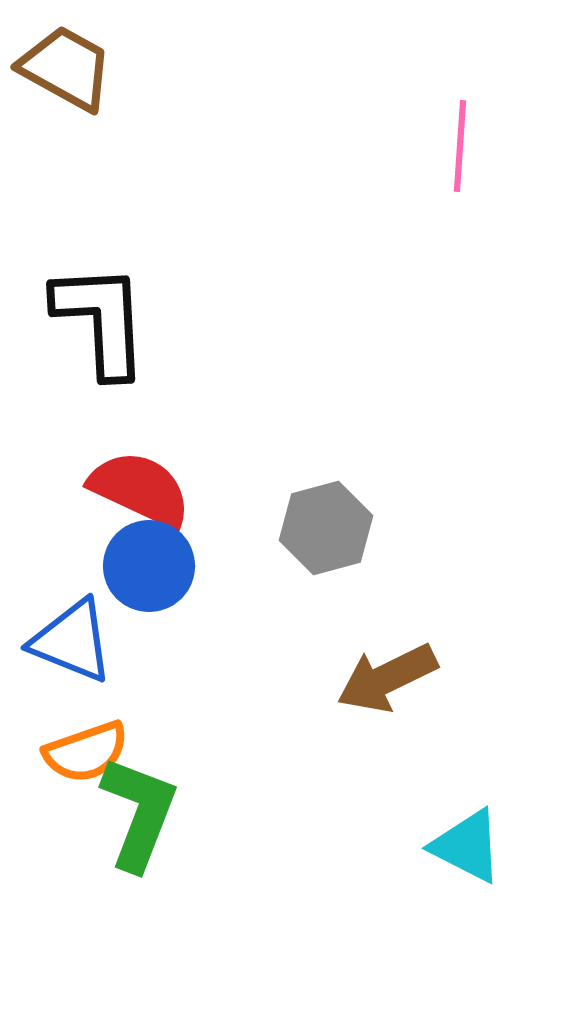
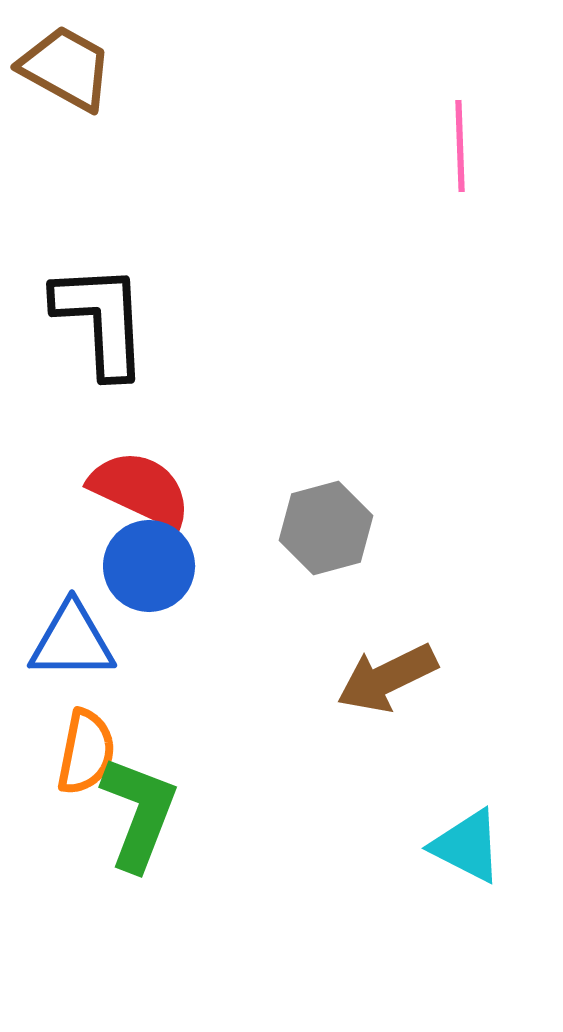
pink line: rotated 6 degrees counterclockwise
blue triangle: rotated 22 degrees counterclockwise
orange semicircle: rotated 60 degrees counterclockwise
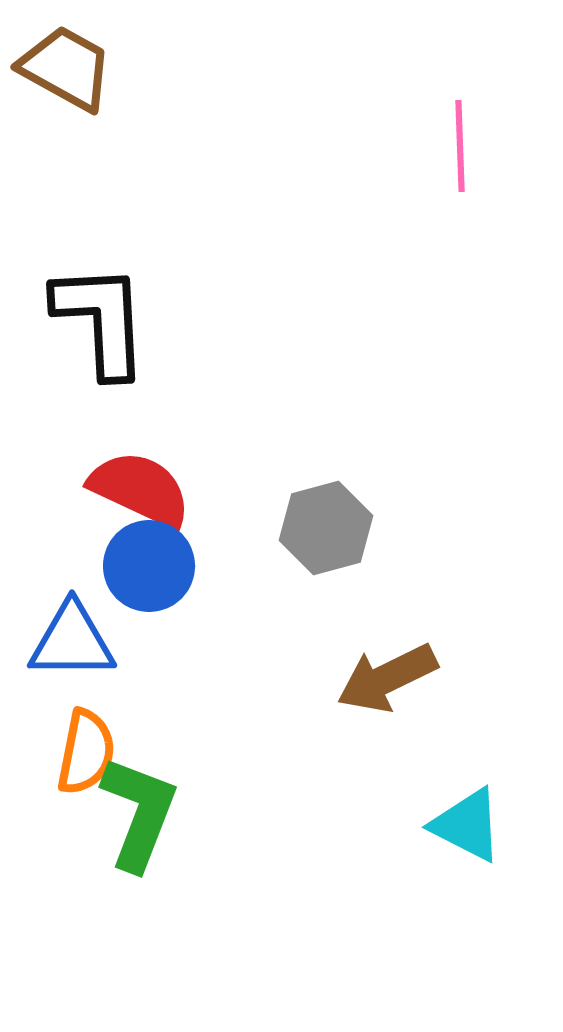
cyan triangle: moved 21 px up
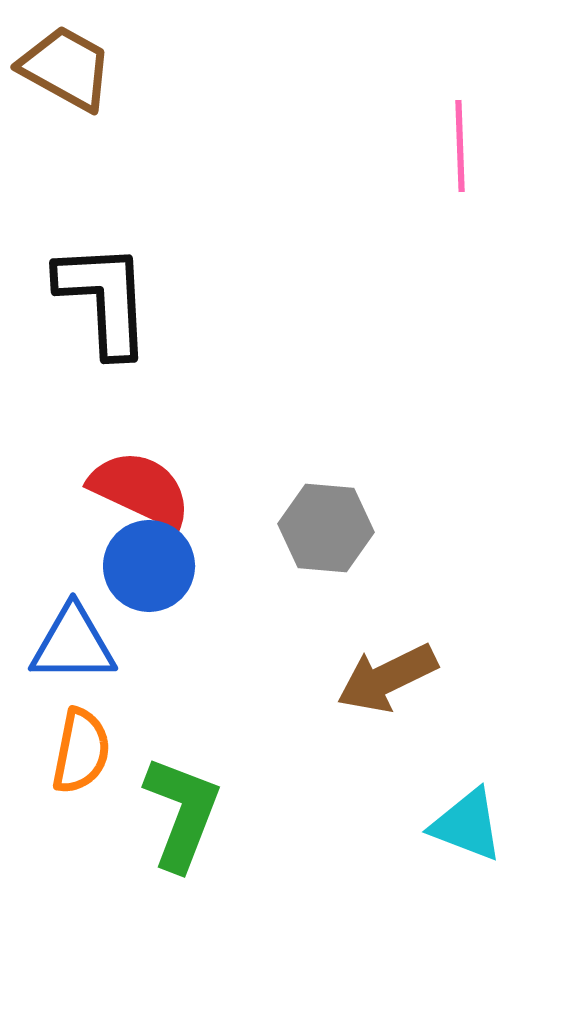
black L-shape: moved 3 px right, 21 px up
gray hexagon: rotated 20 degrees clockwise
blue triangle: moved 1 px right, 3 px down
orange semicircle: moved 5 px left, 1 px up
green L-shape: moved 43 px right
cyan triangle: rotated 6 degrees counterclockwise
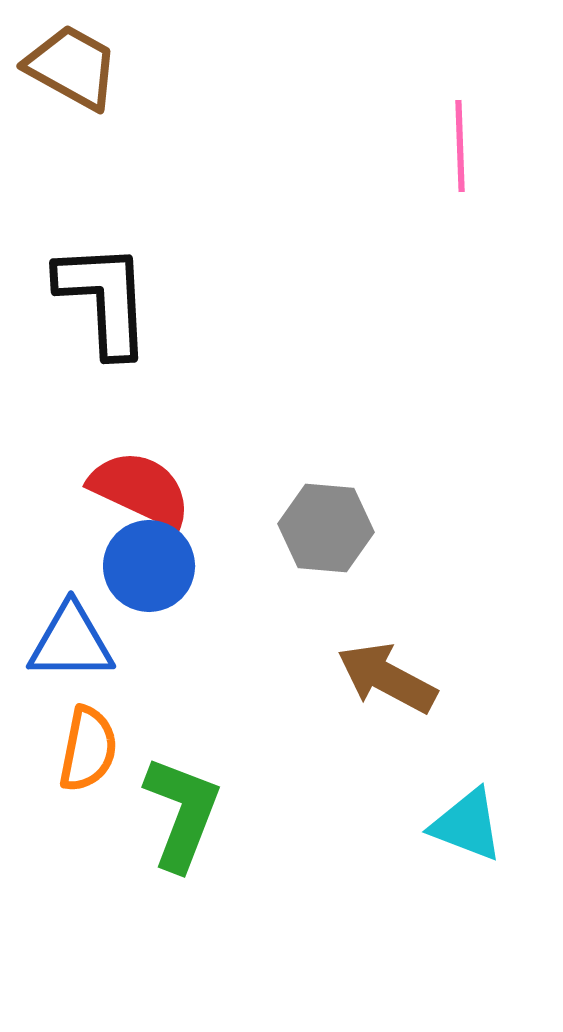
brown trapezoid: moved 6 px right, 1 px up
blue triangle: moved 2 px left, 2 px up
brown arrow: rotated 54 degrees clockwise
orange semicircle: moved 7 px right, 2 px up
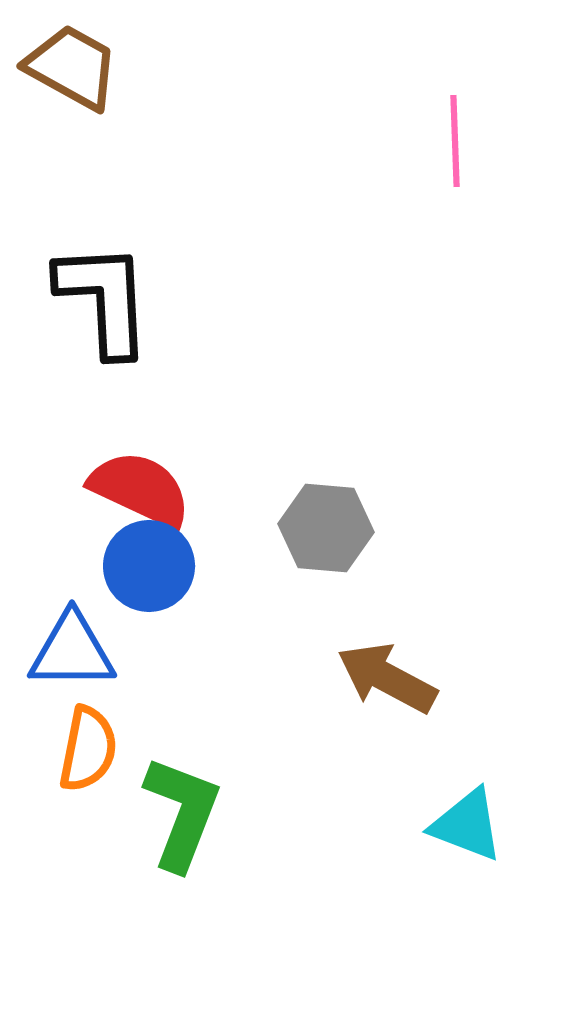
pink line: moved 5 px left, 5 px up
blue triangle: moved 1 px right, 9 px down
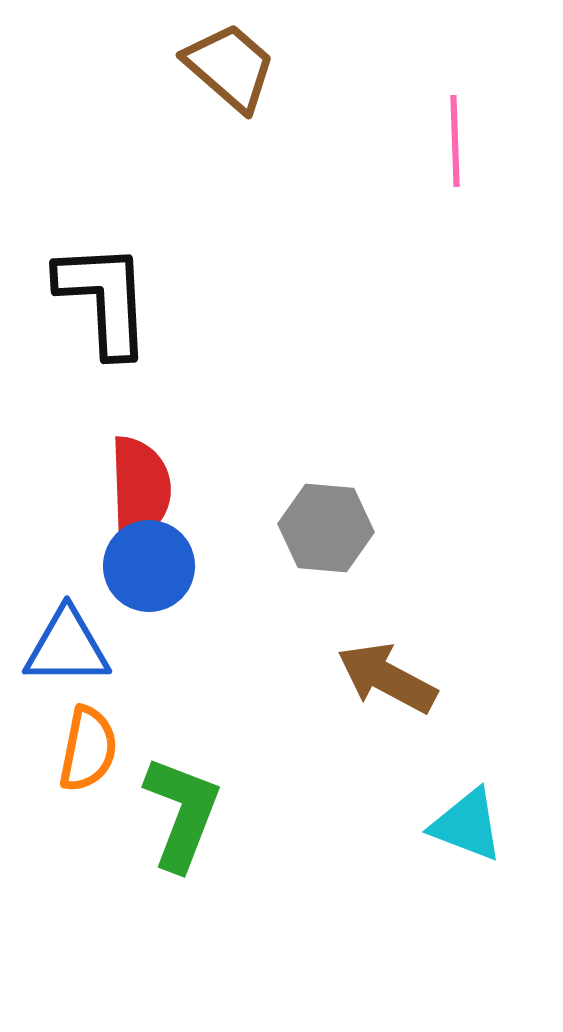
brown trapezoid: moved 158 px right; rotated 12 degrees clockwise
red semicircle: rotated 63 degrees clockwise
blue triangle: moved 5 px left, 4 px up
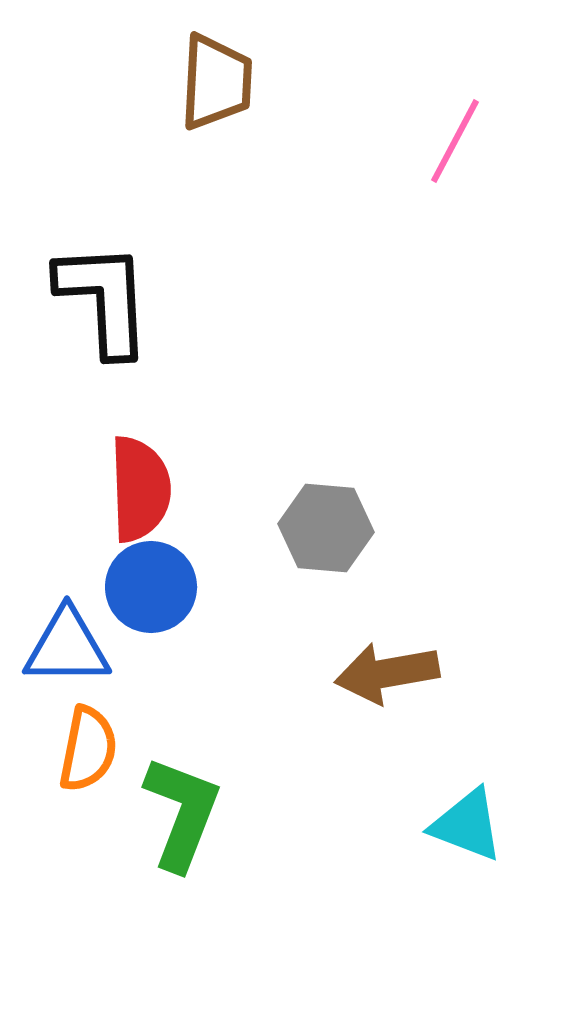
brown trapezoid: moved 14 px left, 15 px down; rotated 52 degrees clockwise
pink line: rotated 30 degrees clockwise
blue circle: moved 2 px right, 21 px down
brown arrow: moved 5 px up; rotated 38 degrees counterclockwise
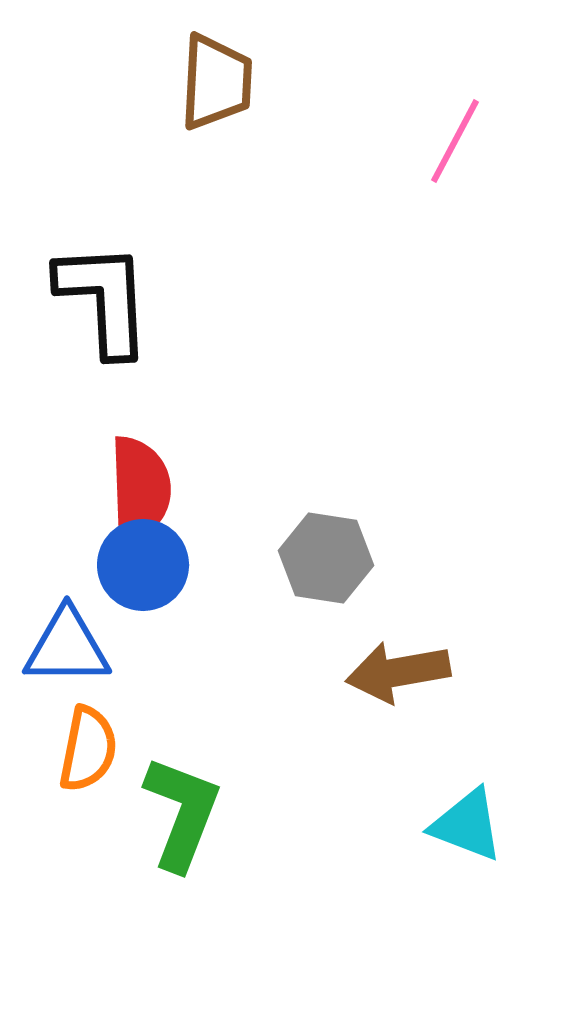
gray hexagon: moved 30 px down; rotated 4 degrees clockwise
blue circle: moved 8 px left, 22 px up
brown arrow: moved 11 px right, 1 px up
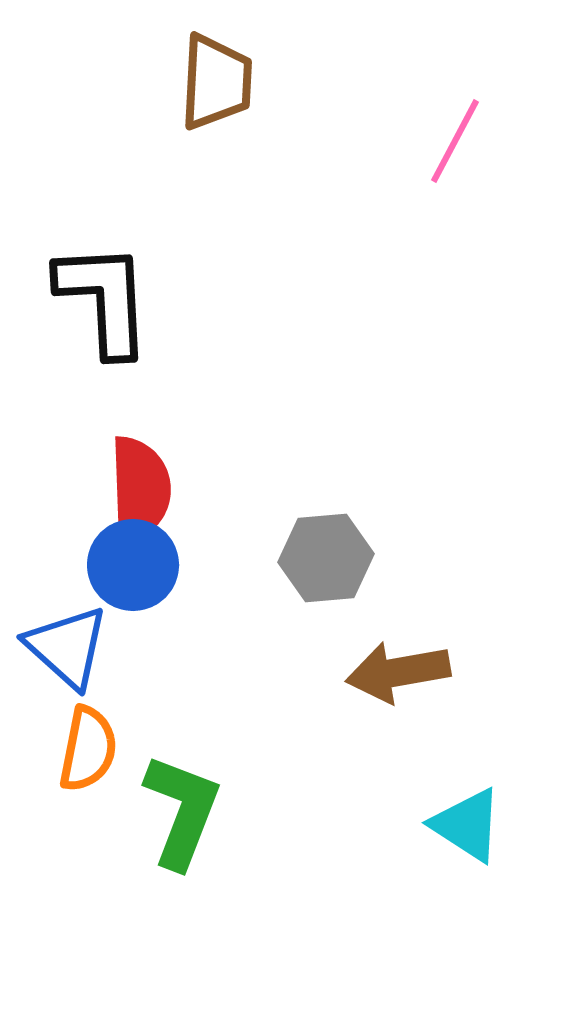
gray hexagon: rotated 14 degrees counterclockwise
blue circle: moved 10 px left
blue triangle: rotated 42 degrees clockwise
green L-shape: moved 2 px up
cyan triangle: rotated 12 degrees clockwise
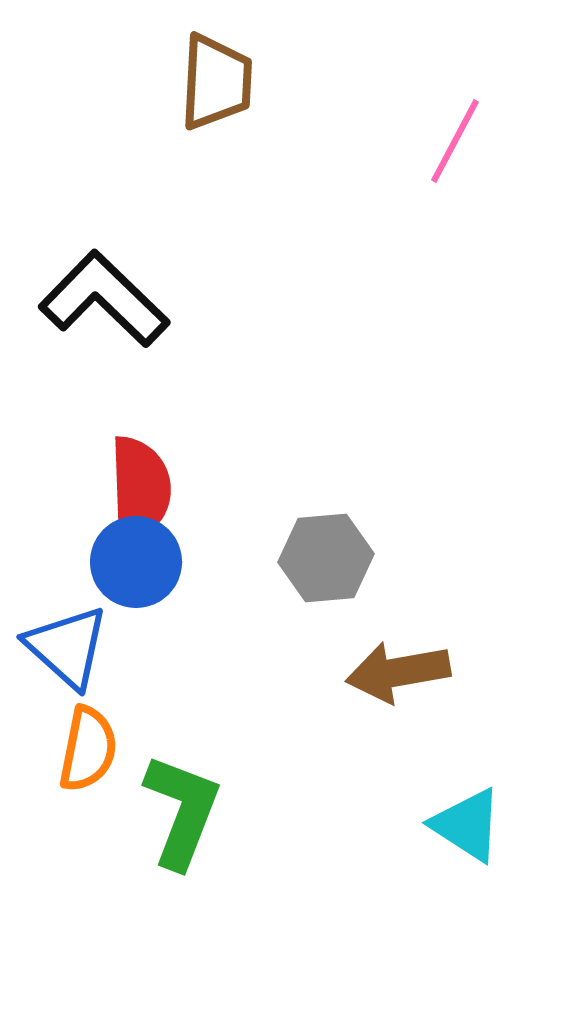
black L-shape: rotated 43 degrees counterclockwise
blue circle: moved 3 px right, 3 px up
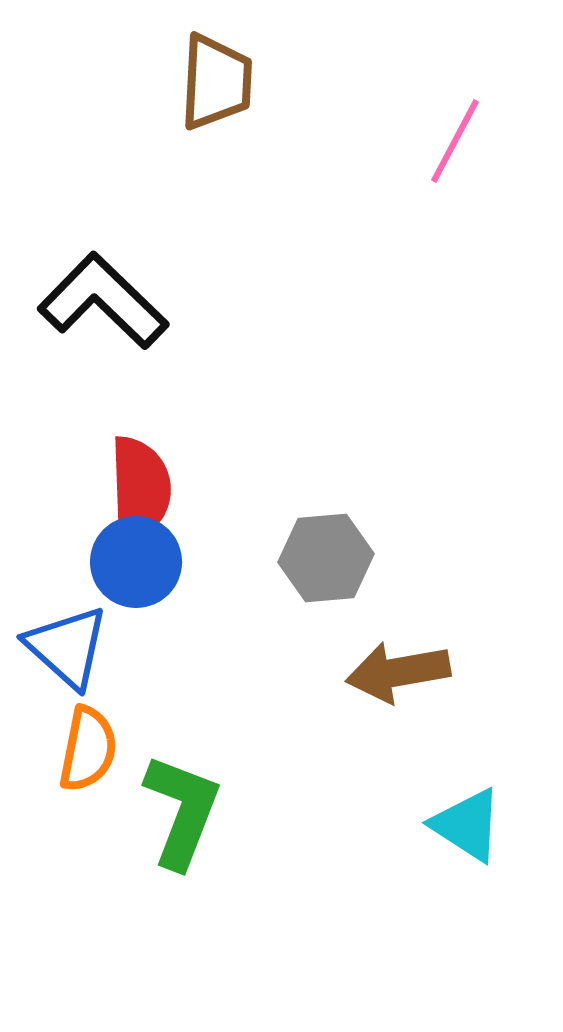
black L-shape: moved 1 px left, 2 px down
